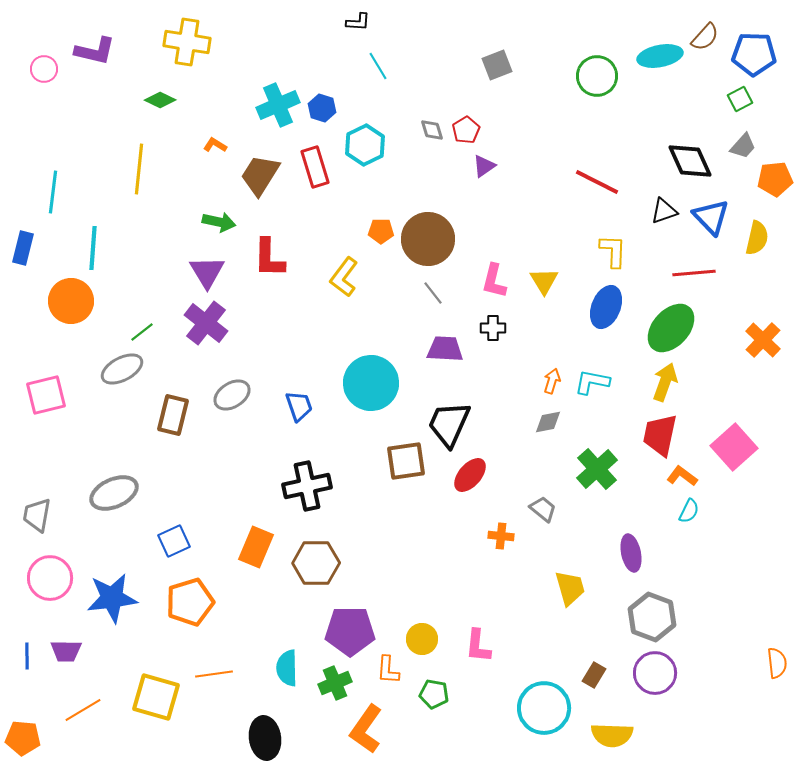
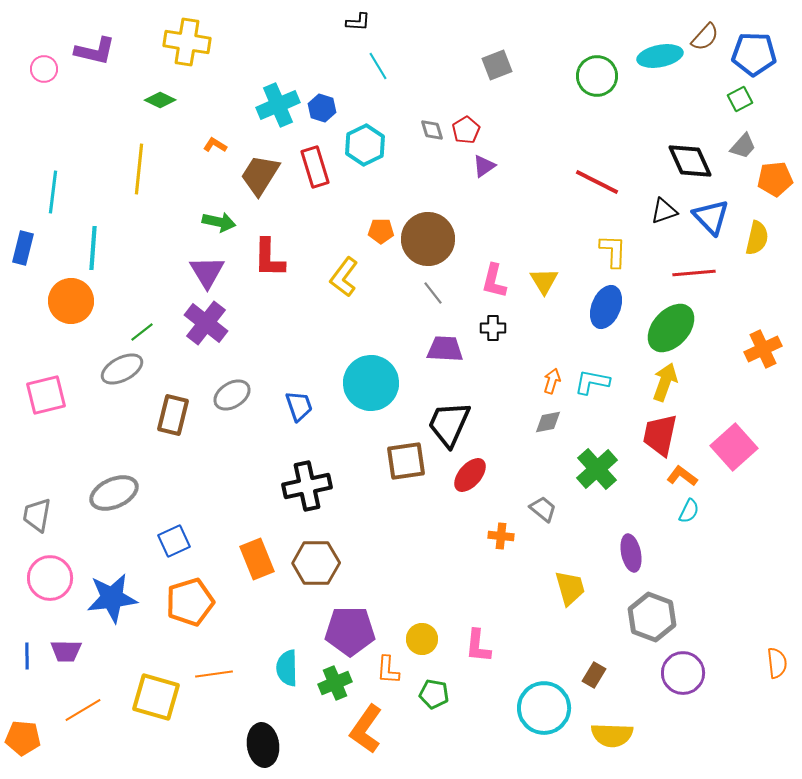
orange cross at (763, 340): moved 9 px down; rotated 21 degrees clockwise
orange rectangle at (256, 547): moved 1 px right, 12 px down; rotated 45 degrees counterclockwise
purple circle at (655, 673): moved 28 px right
black ellipse at (265, 738): moved 2 px left, 7 px down
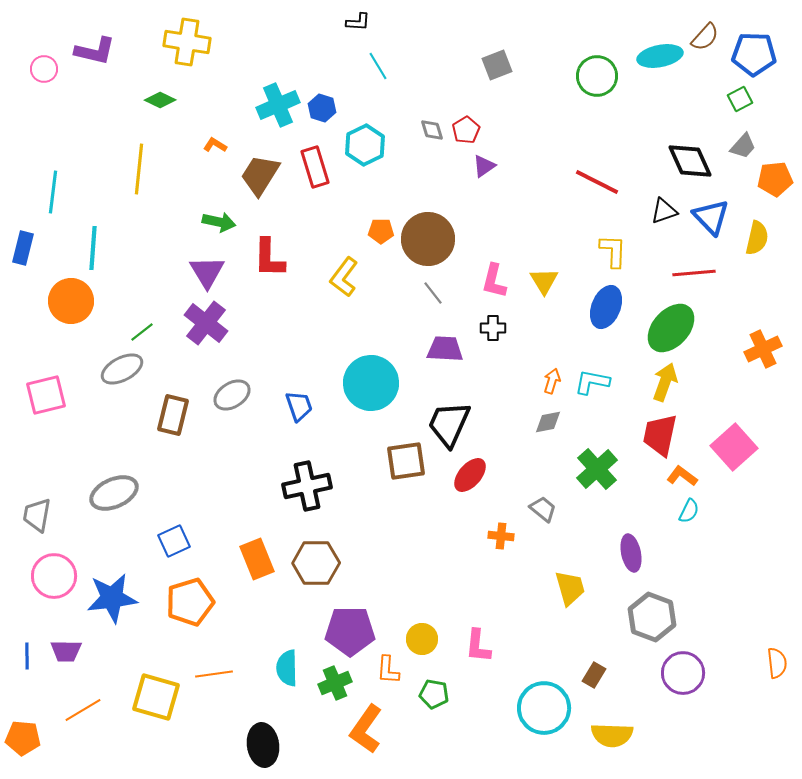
pink circle at (50, 578): moved 4 px right, 2 px up
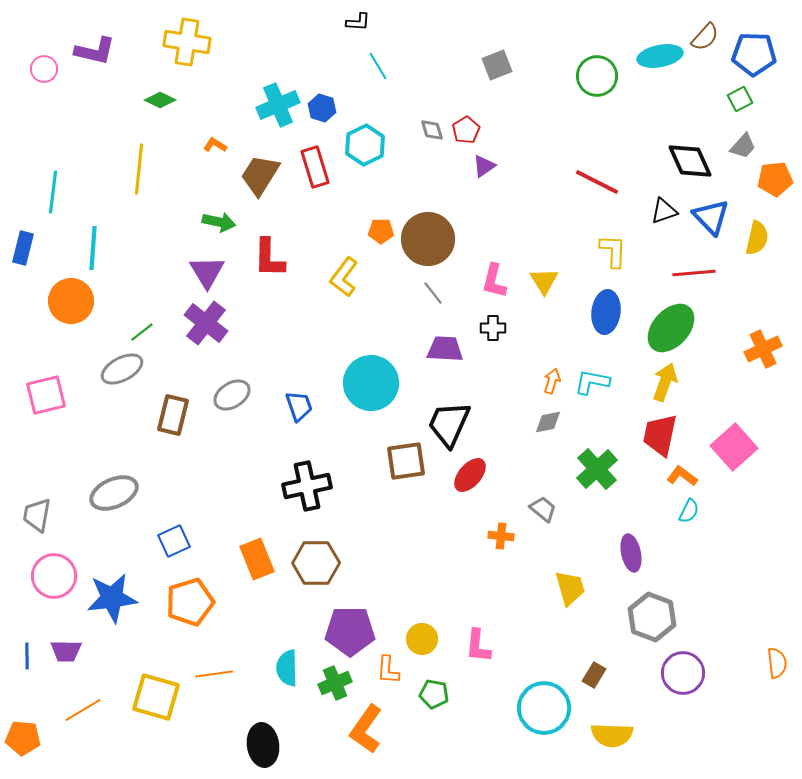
blue ellipse at (606, 307): moved 5 px down; rotated 15 degrees counterclockwise
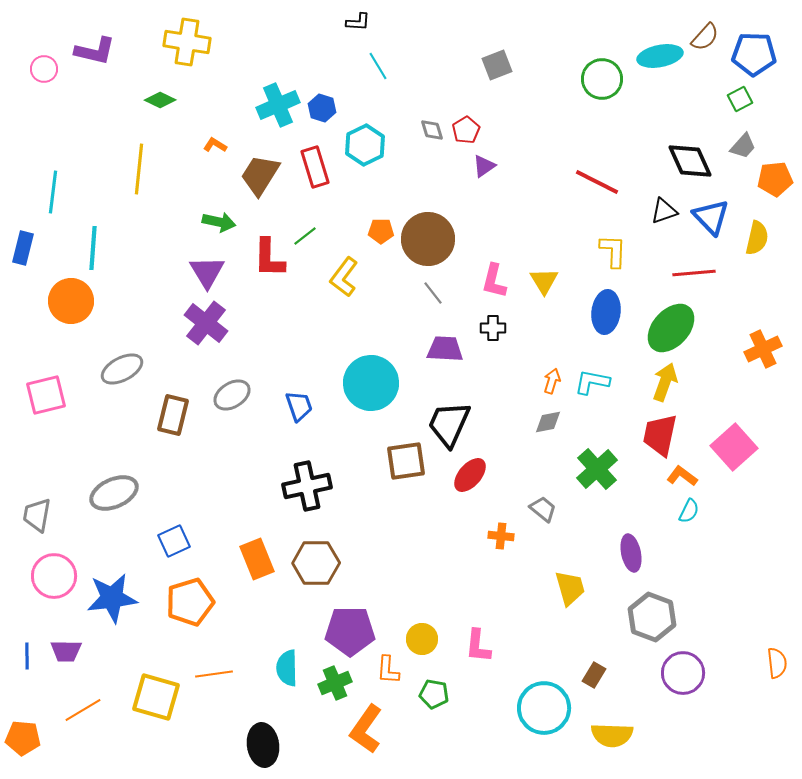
green circle at (597, 76): moved 5 px right, 3 px down
green line at (142, 332): moved 163 px right, 96 px up
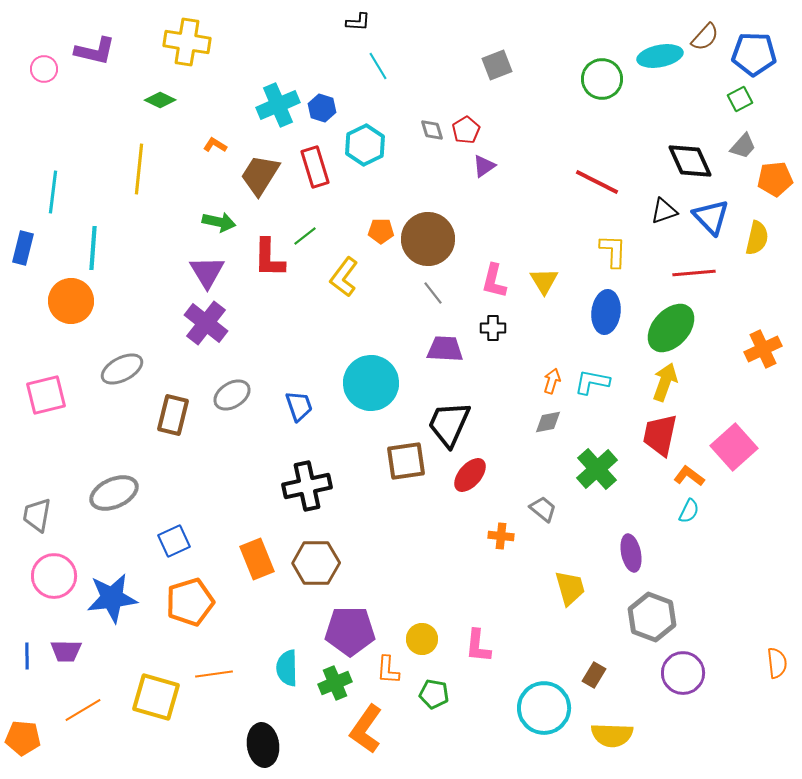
orange L-shape at (682, 476): moved 7 px right
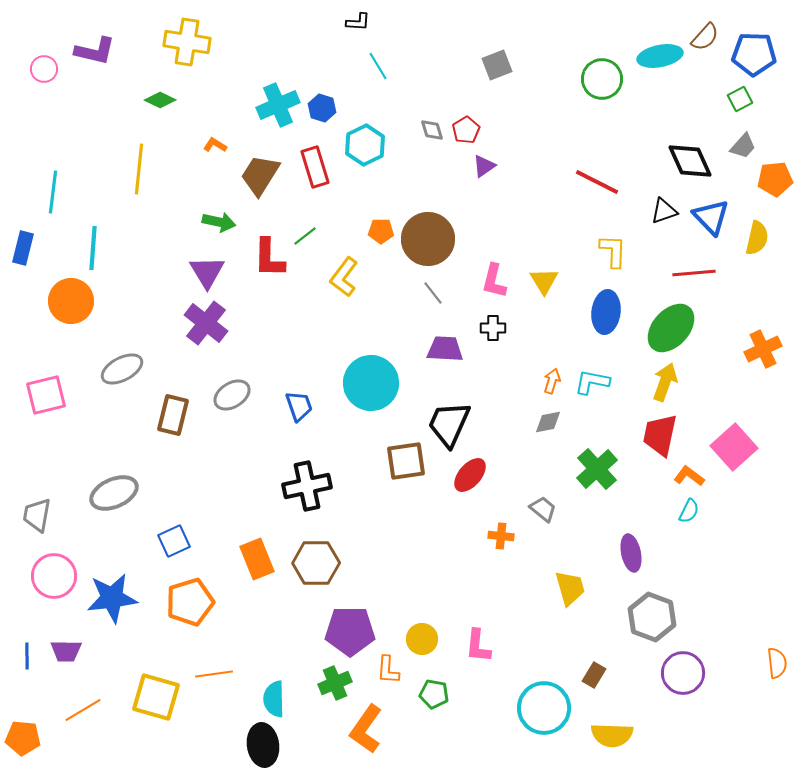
cyan semicircle at (287, 668): moved 13 px left, 31 px down
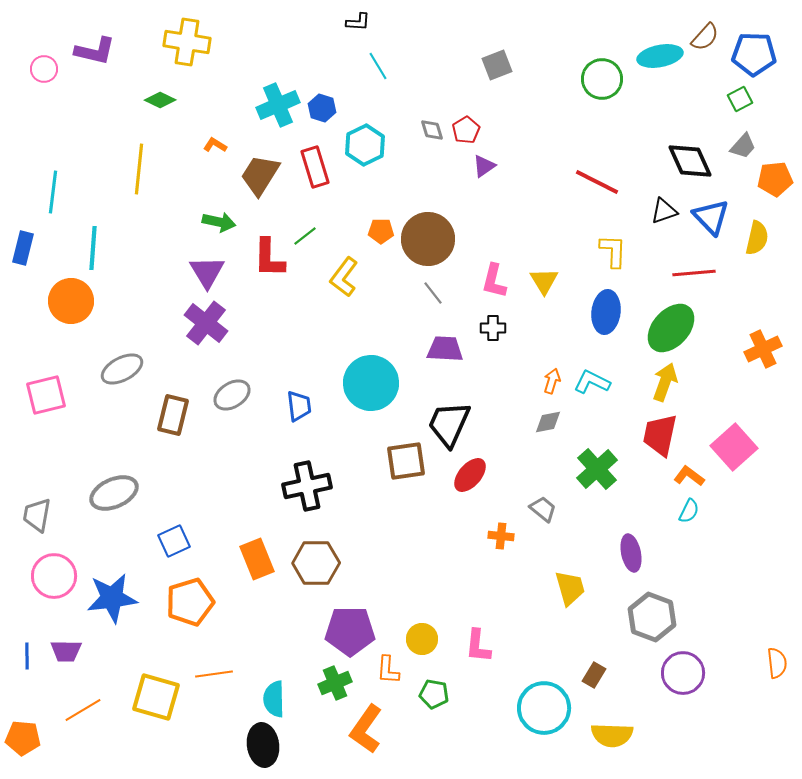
cyan L-shape at (592, 382): rotated 15 degrees clockwise
blue trapezoid at (299, 406): rotated 12 degrees clockwise
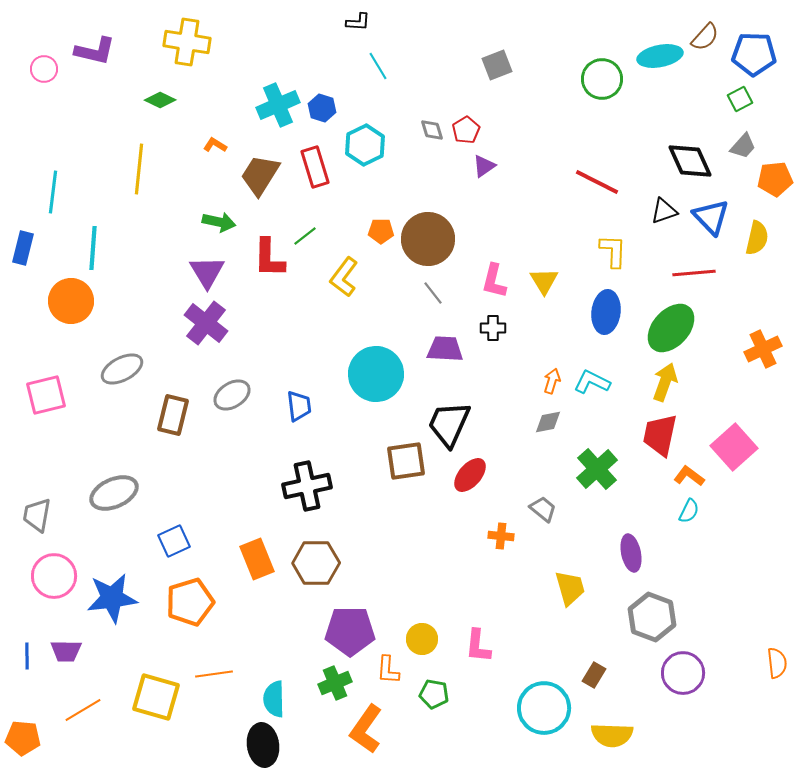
cyan circle at (371, 383): moved 5 px right, 9 px up
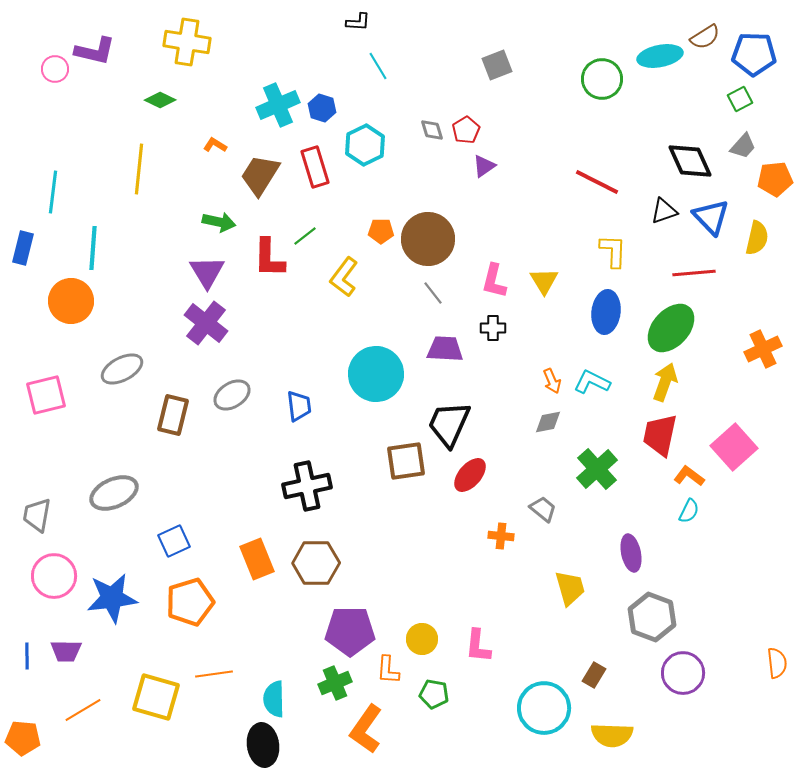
brown semicircle at (705, 37): rotated 16 degrees clockwise
pink circle at (44, 69): moved 11 px right
orange arrow at (552, 381): rotated 140 degrees clockwise
